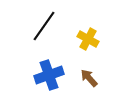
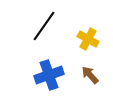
brown arrow: moved 1 px right, 3 px up
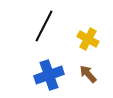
black line: rotated 8 degrees counterclockwise
brown arrow: moved 2 px left, 1 px up
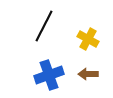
brown arrow: rotated 48 degrees counterclockwise
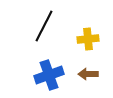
yellow cross: rotated 35 degrees counterclockwise
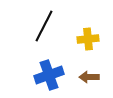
brown arrow: moved 1 px right, 3 px down
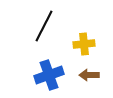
yellow cross: moved 4 px left, 5 px down
brown arrow: moved 2 px up
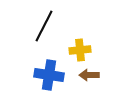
yellow cross: moved 4 px left, 6 px down
blue cross: rotated 28 degrees clockwise
